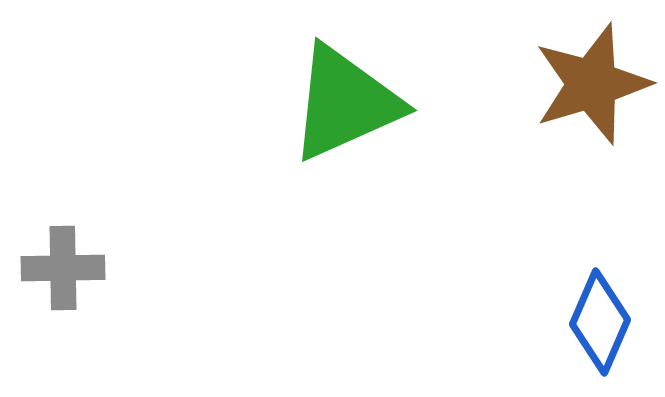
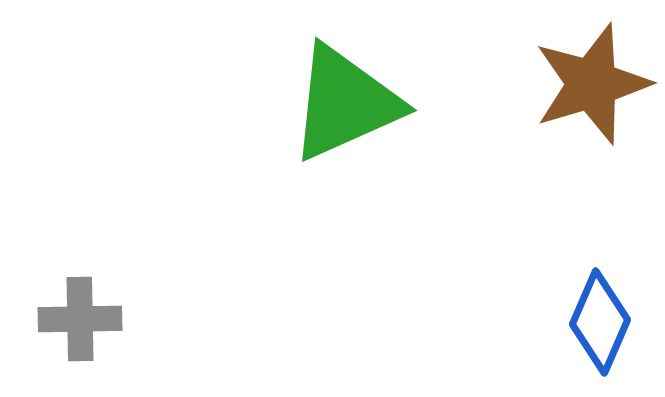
gray cross: moved 17 px right, 51 px down
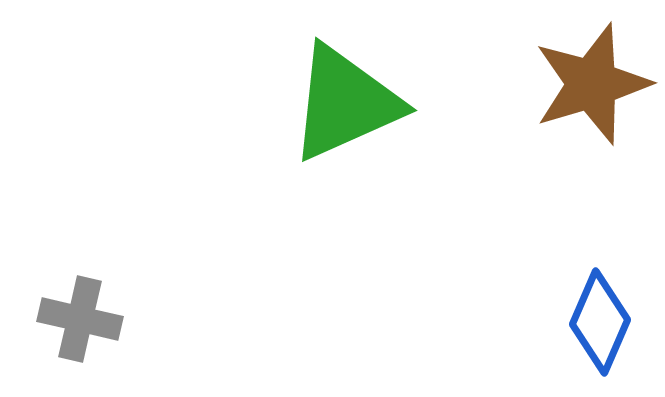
gray cross: rotated 14 degrees clockwise
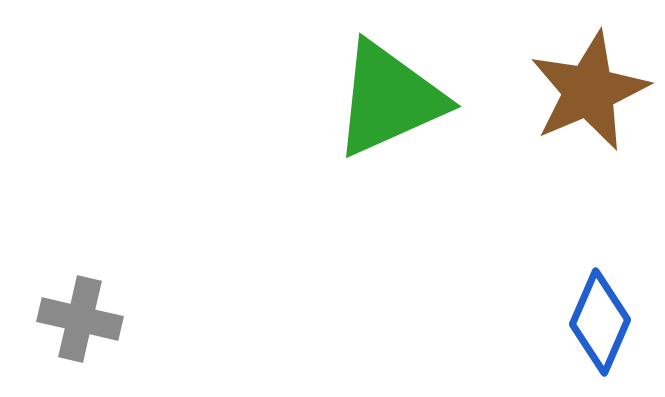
brown star: moved 3 px left, 7 px down; rotated 6 degrees counterclockwise
green triangle: moved 44 px right, 4 px up
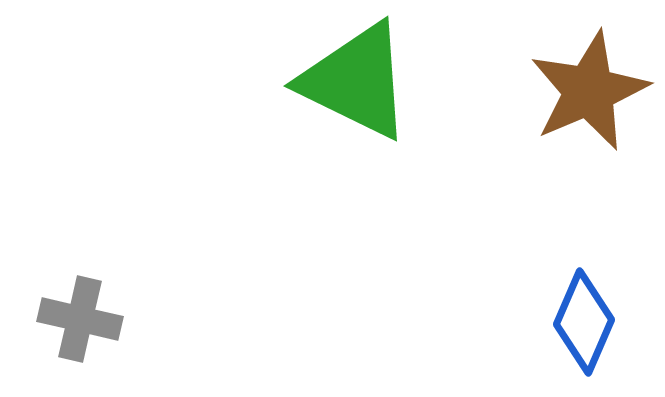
green triangle: moved 33 px left, 18 px up; rotated 50 degrees clockwise
blue diamond: moved 16 px left
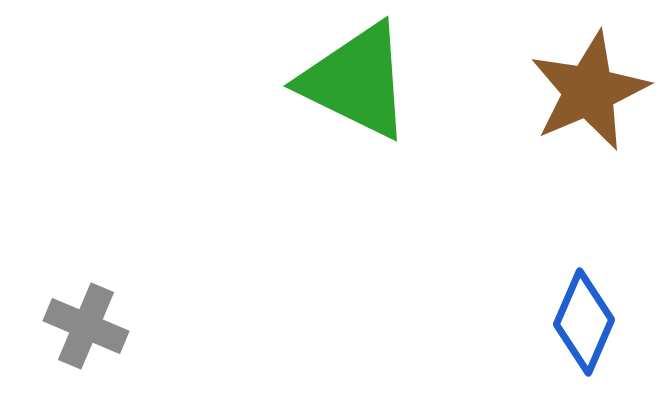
gray cross: moved 6 px right, 7 px down; rotated 10 degrees clockwise
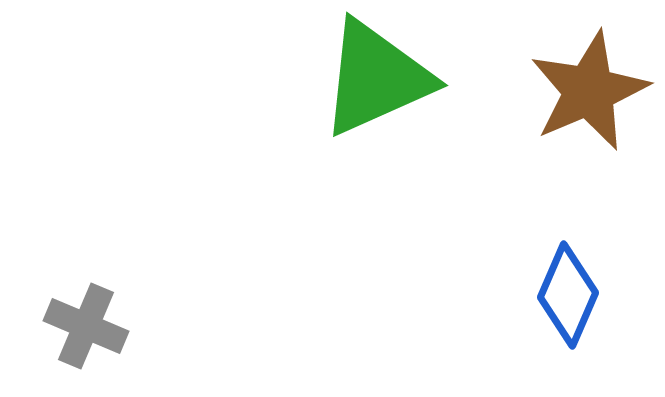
green triangle: moved 20 px right, 3 px up; rotated 50 degrees counterclockwise
blue diamond: moved 16 px left, 27 px up
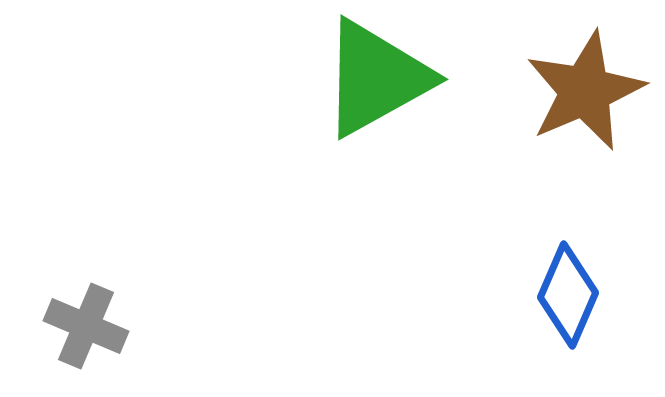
green triangle: rotated 5 degrees counterclockwise
brown star: moved 4 px left
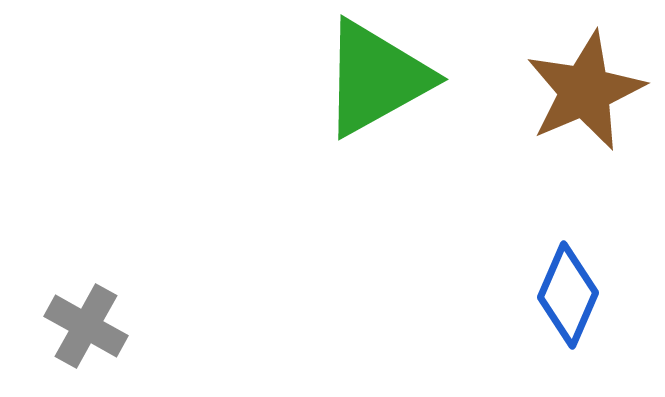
gray cross: rotated 6 degrees clockwise
